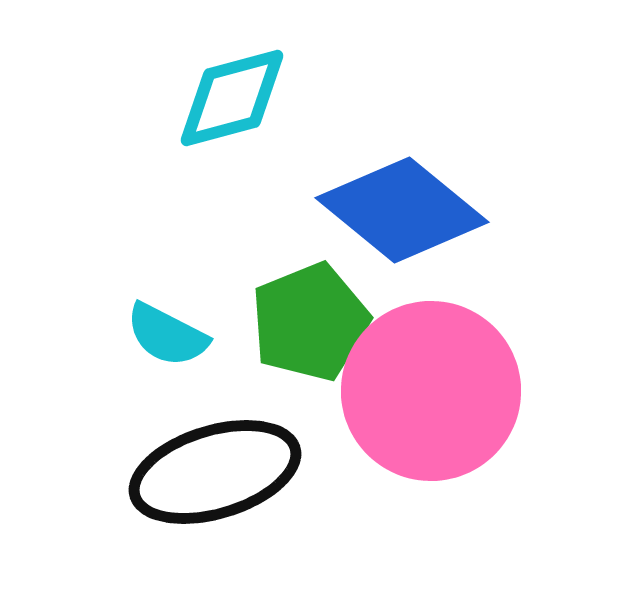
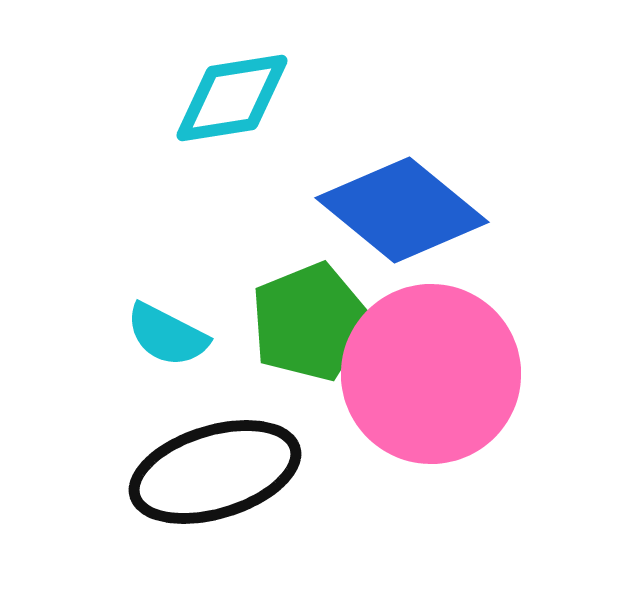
cyan diamond: rotated 6 degrees clockwise
pink circle: moved 17 px up
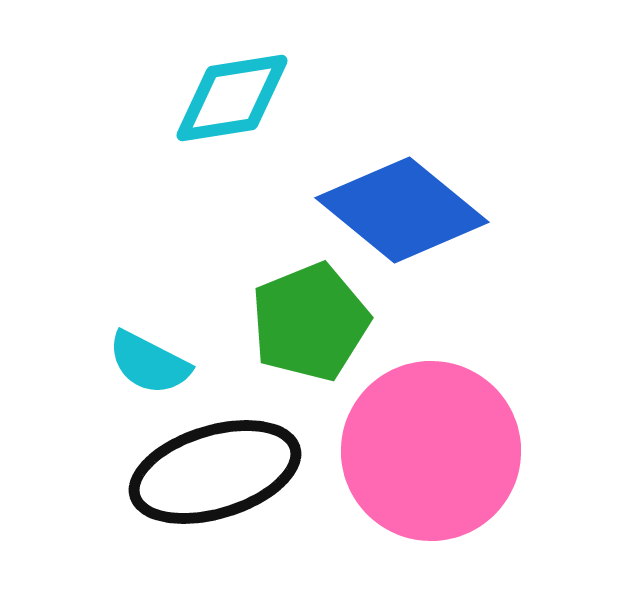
cyan semicircle: moved 18 px left, 28 px down
pink circle: moved 77 px down
